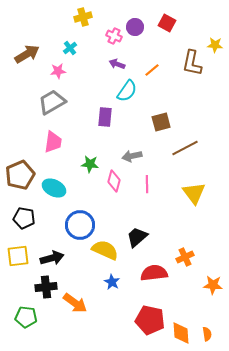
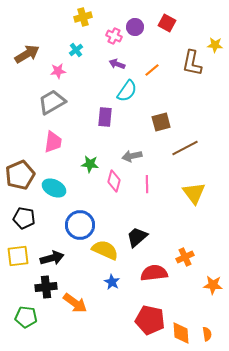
cyan cross: moved 6 px right, 2 px down
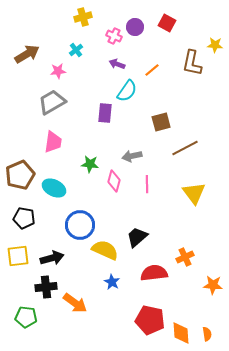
purple rectangle: moved 4 px up
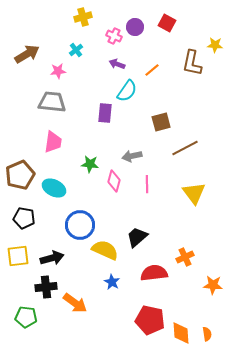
gray trapezoid: rotated 36 degrees clockwise
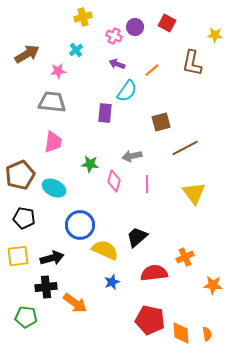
yellow star: moved 10 px up
blue star: rotated 21 degrees clockwise
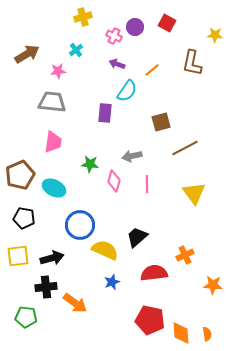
orange cross: moved 2 px up
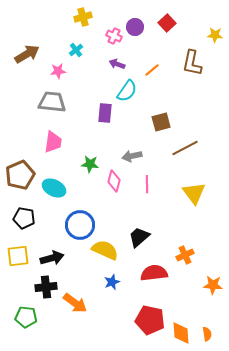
red square: rotated 18 degrees clockwise
black trapezoid: moved 2 px right
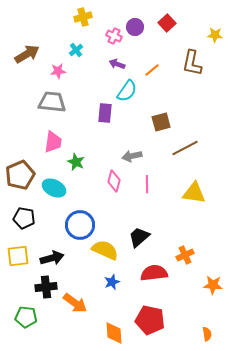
green star: moved 14 px left, 2 px up; rotated 18 degrees clockwise
yellow triangle: rotated 45 degrees counterclockwise
orange diamond: moved 67 px left
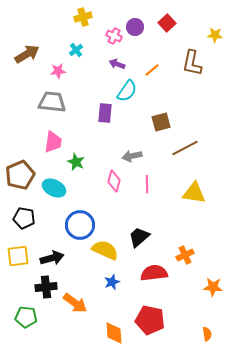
orange star: moved 2 px down
